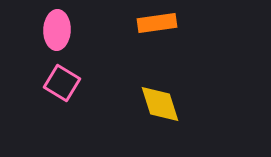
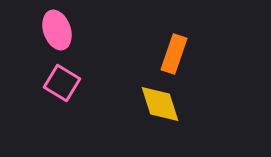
orange rectangle: moved 17 px right, 31 px down; rotated 63 degrees counterclockwise
pink ellipse: rotated 21 degrees counterclockwise
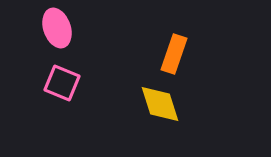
pink ellipse: moved 2 px up
pink square: rotated 9 degrees counterclockwise
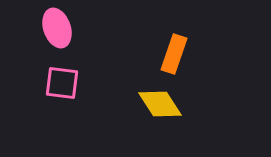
pink square: rotated 15 degrees counterclockwise
yellow diamond: rotated 15 degrees counterclockwise
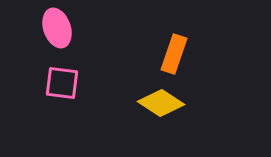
yellow diamond: moved 1 px right, 1 px up; rotated 24 degrees counterclockwise
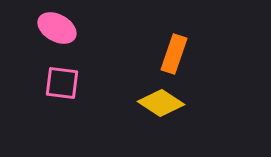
pink ellipse: rotated 42 degrees counterclockwise
